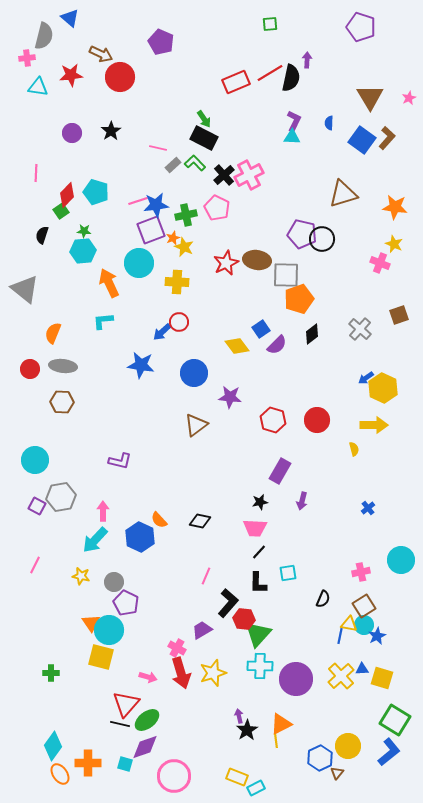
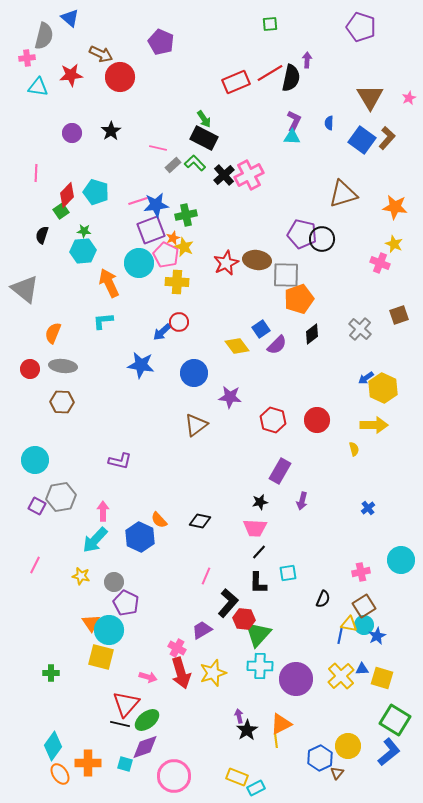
pink pentagon at (217, 208): moved 51 px left, 47 px down
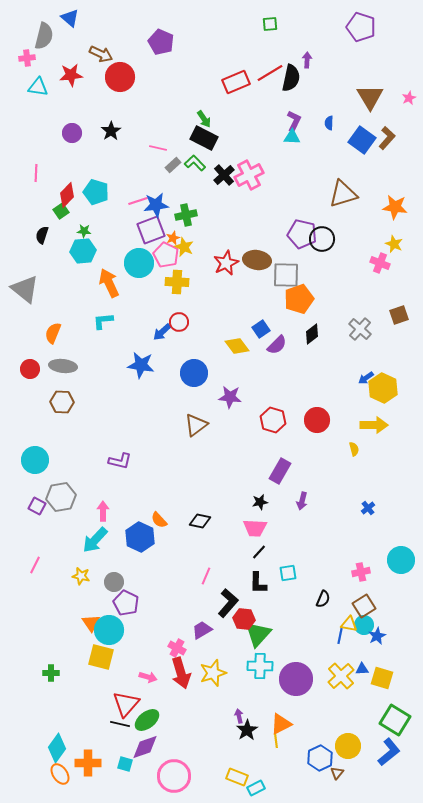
cyan diamond at (53, 746): moved 4 px right, 2 px down
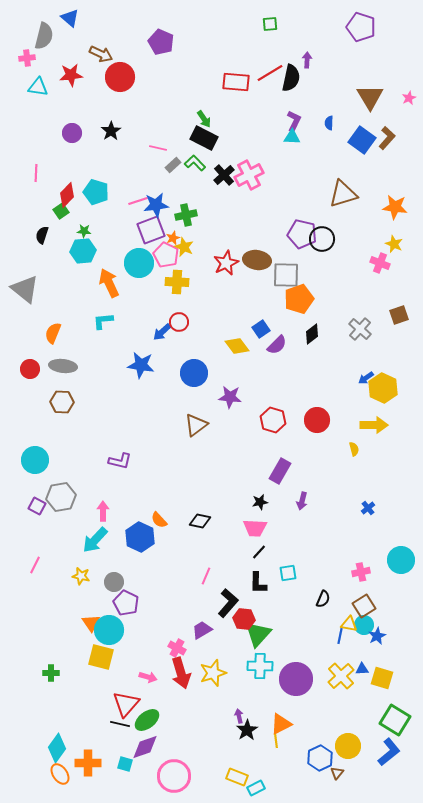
red rectangle at (236, 82): rotated 28 degrees clockwise
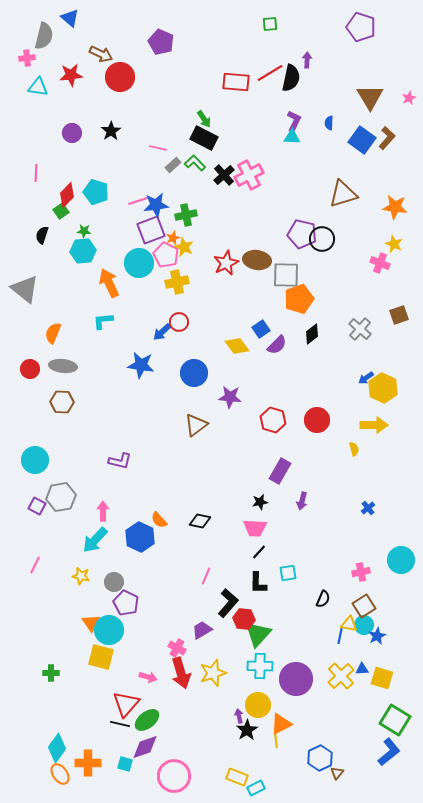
yellow cross at (177, 282): rotated 15 degrees counterclockwise
yellow circle at (348, 746): moved 90 px left, 41 px up
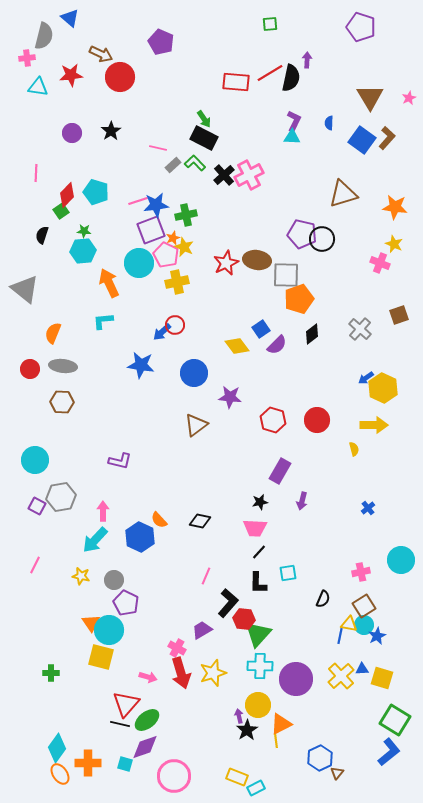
red circle at (179, 322): moved 4 px left, 3 px down
gray circle at (114, 582): moved 2 px up
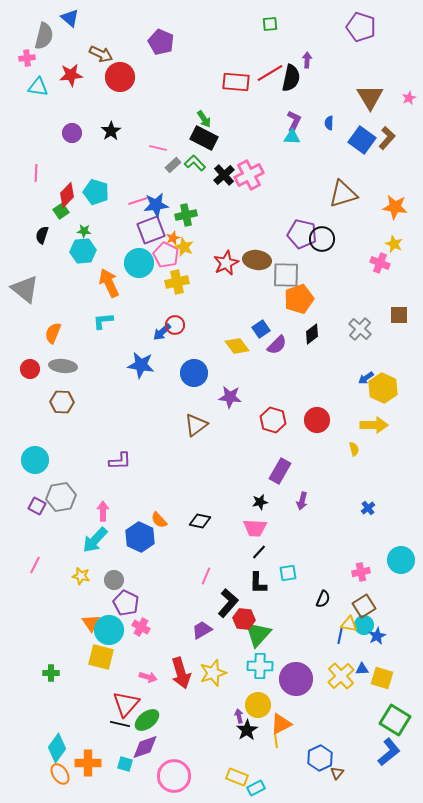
brown square at (399, 315): rotated 18 degrees clockwise
purple L-shape at (120, 461): rotated 15 degrees counterclockwise
pink cross at (177, 648): moved 36 px left, 21 px up
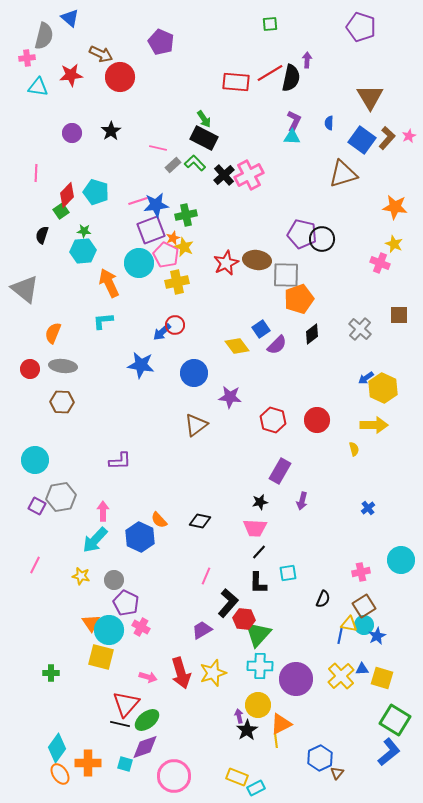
pink star at (409, 98): moved 38 px down
brown triangle at (343, 194): moved 20 px up
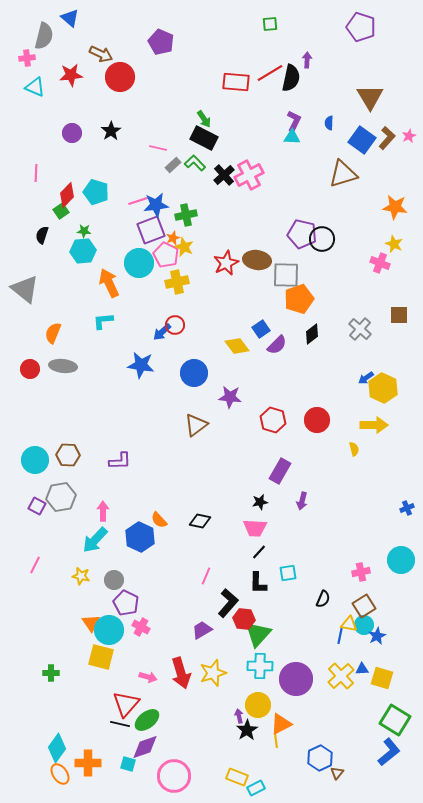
cyan triangle at (38, 87): moved 3 px left; rotated 15 degrees clockwise
brown hexagon at (62, 402): moved 6 px right, 53 px down
blue cross at (368, 508): moved 39 px right; rotated 16 degrees clockwise
cyan square at (125, 764): moved 3 px right
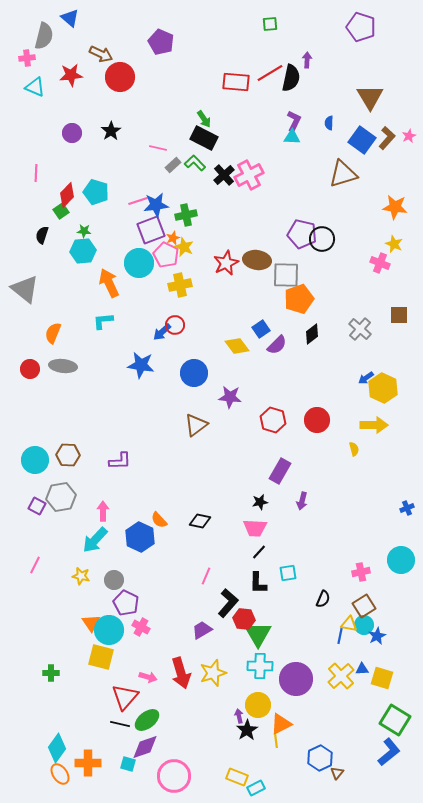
yellow cross at (177, 282): moved 3 px right, 3 px down
green triangle at (258, 634): rotated 12 degrees counterclockwise
red triangle at (126, 704): moved 1 px left, 7 px up
